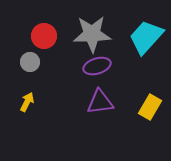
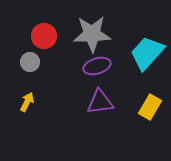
cyan trapezoid: moved 1 px right, 16 px down
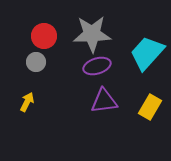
gray circle: moved 6 px right
purple triangle: moved 4 px right, 1 px up
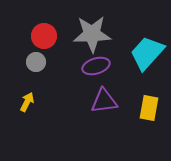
purple ellipse: moved 1 px left
yellow rectangle: moved 1 px left, 1 px down; rotated 20 degrees counterclockwise
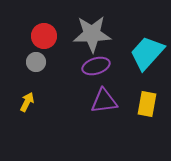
yellow rectangle: moved 2 px left, 4 px up
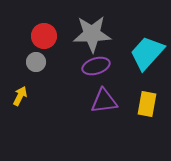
yellow arrow: moved 7 px left, 6 px up
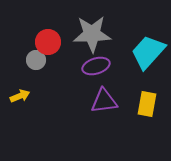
red circle: moved 4 px right, 6 px down
cyan trapezoid: moved 1 px right, 1 px up
gray circle: moved 2 px up
yellow arrow: rotated 42 degrees clockwise
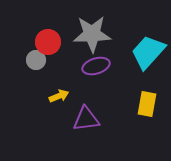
yellow arrow: moved 39 px right
purple triangle: moved 18 px left, 18 px down
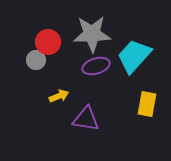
cyan trapezoid: moved 14 px left, 4 px down
purple triangle: rotated 16 degrees clockwise
